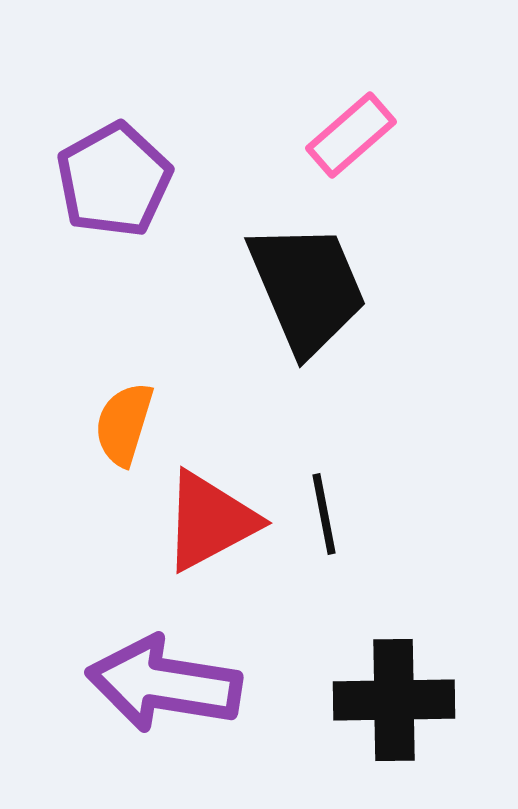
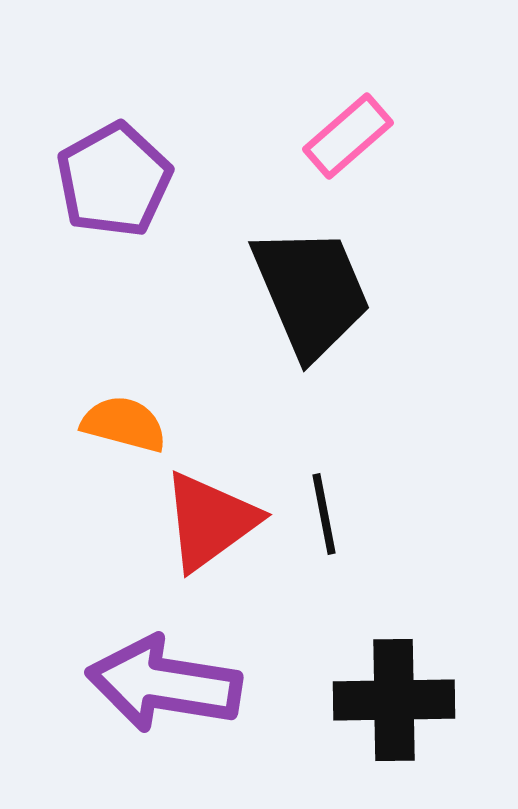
pink rectangle: moved 3 px left, 1 px down
black trapezoid: moved 4 px right, 4 px down
orange semicircle: rotated 88 degrees clockwise
red triangle: rotated 8 degrees counterclockwise
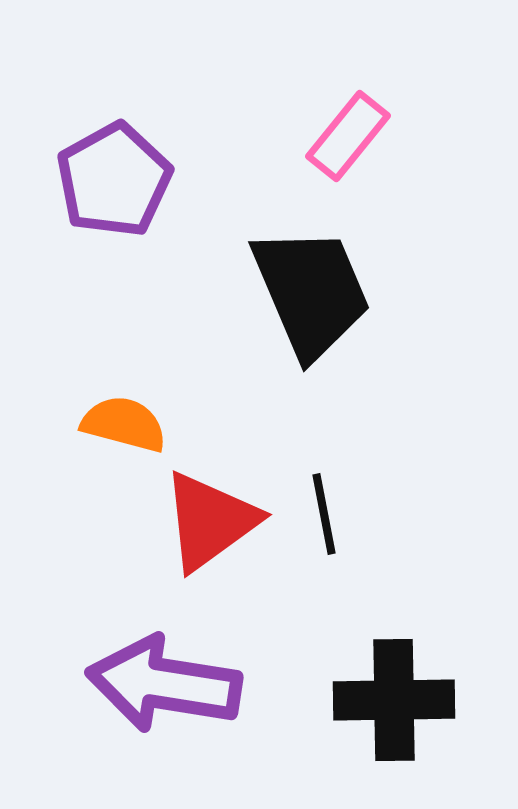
pink rectangle: rotated 10 degrees counterclockwise
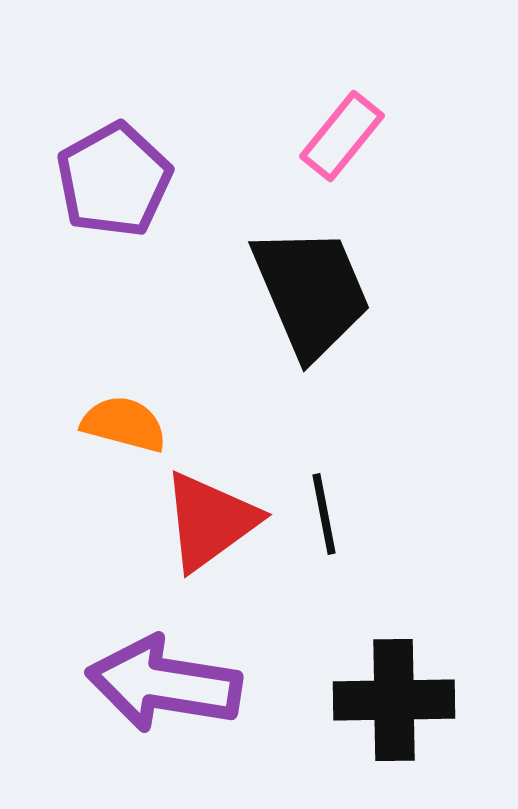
pink rectangle: moved 6 px left
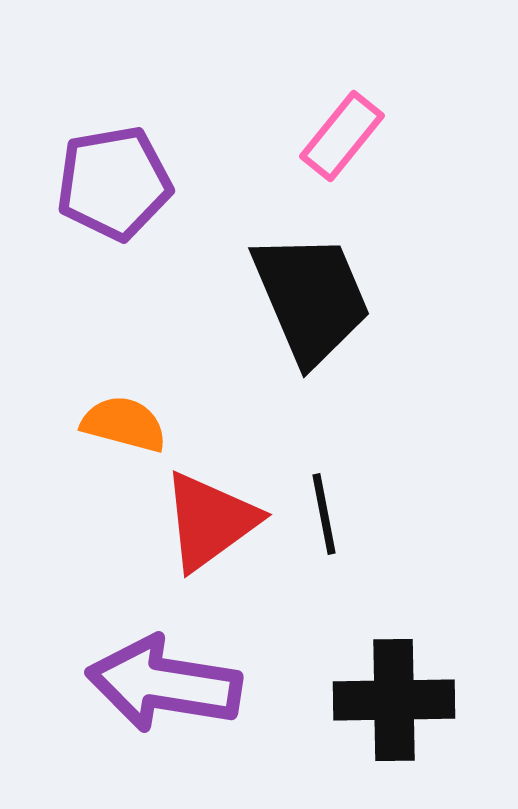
purple pentagon: moved 3 px down; rotated 19 degrees clockwise
black trapezoid: moved 6 px down
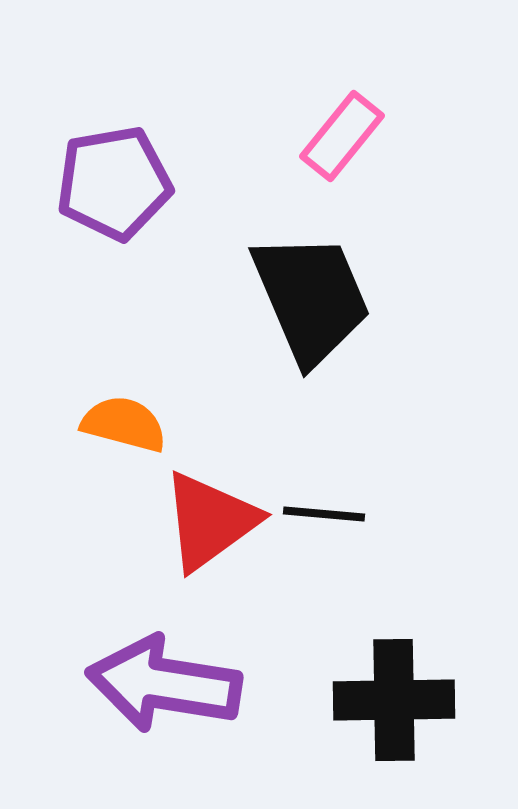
black line: rotated 74 degrees counterclockwise
